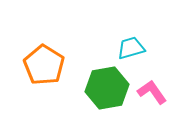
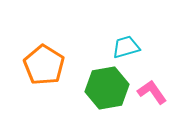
cyan trapezoid: moved 5 px left, 1 px up
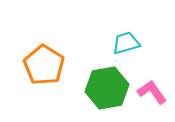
cyan trapezoid: moved 4 px up
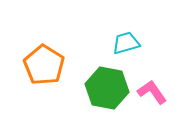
green hexagon: rotated 21 degrees clockwise
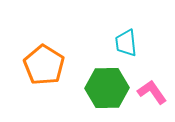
cyan trapezoid: rotated 80 degrees counterclockwise
green hexagon: rotated 12 degrees counterclockwise
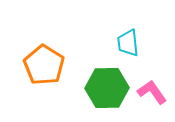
cyan trapezoid: moved 2 px right
